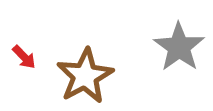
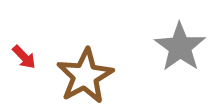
gray star: moved 1 px right
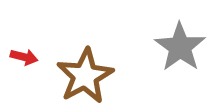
red arrow: rotated 32 degrees counterclockwise
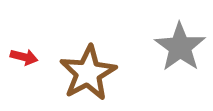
brown star: moved 3 px right, 3 px up
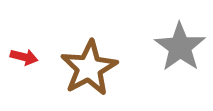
brown star: moved 1 px right, 5 px up
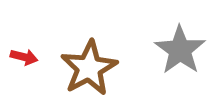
gray star: moved 3 px down
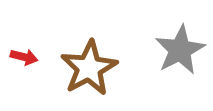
gray star: rotated 9 degrees clockwise
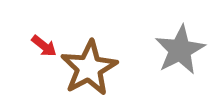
red arrow: moved 20 px right, 11 px up; rotated 24 degrees clockwise
